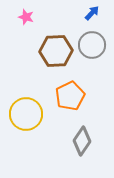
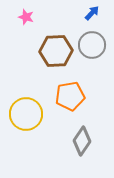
orange pentagon: rotated 16 degrees clockwise
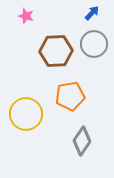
pink star: moved 1 px up
gray circle: moved 2 px right, 1 px up
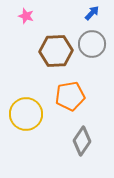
gray circle: moved 2 px left
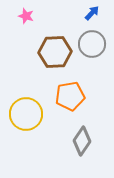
brown hexagon: moved 1 px left, 1 px down
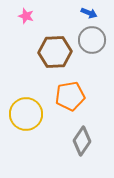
blue arrow: moved 3 px left; rotated 70 degrees clockwise
gray circle: moved 4 px up
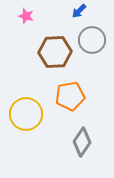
blue arrow: moved 10 px left, 2 px up; rotated 112 degrees clockwise
gray diamond: moved 1 px down
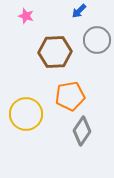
gray circle: moved 5 px right
gray diamond: moved 11 px up
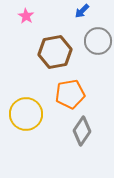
blue arrow: moved 3 px right
pink star: rotated 14 degrees clockwise
gray circle: moved 1 px right, 1 px down
brown hexagon: rotated 8 degrees counterclockwise
orange pentagon: moved 2 px up
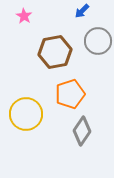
pink star: moved 2 px left
orange pentagon: rotated 8 degrees counterclockwise
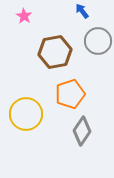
blue arrow: rotated 98 degrees clockwise
